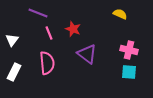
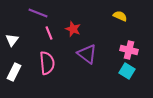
yellow semicircle: moved 2 px down
cyan square: moved 2 px left, 1 px up; rotated 28 degrees clockwise
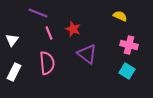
pink cross: moved 5 px up
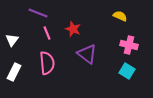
pink line: moved 2 px left
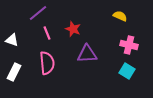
purple line: rotated 60 degrees counterclockwise
white triangle: rotated 48 degrees counterclockwise
purple triangle: rotated 40 degrees counterclockwise
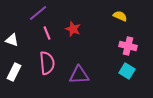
pink cross: moved 1 px left, 1 px down
purple triangle: moved 8 px left, 21 px down
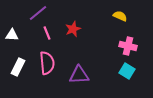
red star: rotated 28 degrees clockwise
white triangle: moved 5 px up; rotated 16 degrees counterclockwise
white rectangle: moved 4 px right, 5 px up
